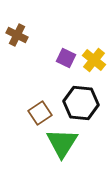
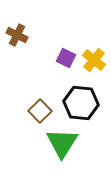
brown square: moved 2 px up; rotated 10 degrees counterclockwise
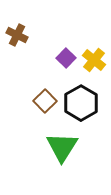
purple square: rotated 18 degrees clockwise
black hexagon: rotated 24 degrees clockwise
brown square: moved 5 px right, 10 px up
green triangle: moved 4 px down
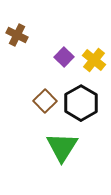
purple square: moved 2 px left, 1 px up
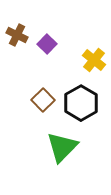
purple square: moved 17 px left, 13 px up
brown square: moved 2 px left, 1 px up
green triangle: rotated 12 degrees clockwise
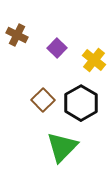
purple square: moved 10 px right, 4 px down
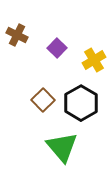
yellow cross: rotated 20 degrees clockwise
green triangle: rotated 24 degrees counterclockwise
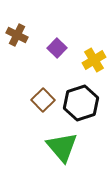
black hexagon: rotated 12 degrees clockwise
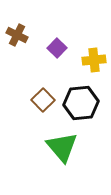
yellow cross: rotated 25 degrees clockwise
black hexagon: rotated 12 degrees clockwise
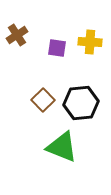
brown cross: rotated 30 degrees clockwise
purple square: rotated 36 degrees counterclockwise
yellow cross: moved 4 px left, 18 px up; rotated 10 degrees clockwise
green triangle: rotated 28 degrees counterclockwise
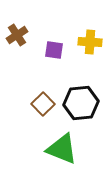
purple square: moved 3 px left, 2 px down
brown square: moved 4 px down
green triangle: moved 2 px down
